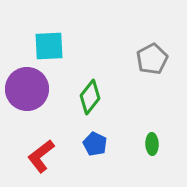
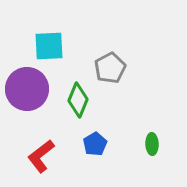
gray pentagon: moved 42 px left, 9 px down
green diamond: moved 12 px left, 3 px down; rotated 16 degrees counterclockwise
blue pentagon: rotated 15 degrees clockwise
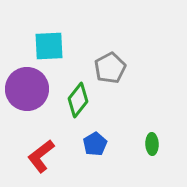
green diamond: rotated 16 degrees clockwise
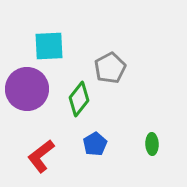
green diamond: moved 1 px right, 1 px up
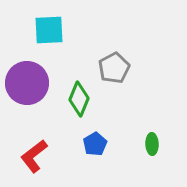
cyan square: moved 16 px up
gray pentagon: moved 4 px right
purple circle: moved 6 px up
green diamond: rotated 16 degrees counterclockwise
red L-shape: moved 7 px left
